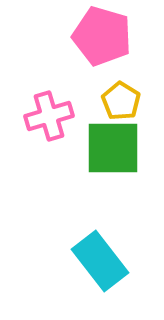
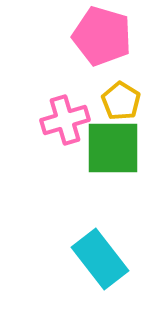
pink cross: moved 16 px right, 4 px down
cyan rectangle: moved 2 px up
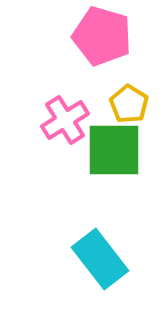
yellow pentagon: moved 8 px right, 3 px down
pink cross: rotated 15 degrees counterclockwise
green square: moved 1 px right, 2 px down
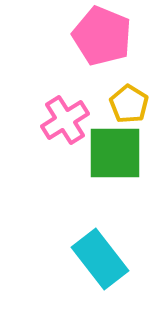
pink pentagon: rotated 6 degrees clockwise
green square: moved 1 px right, 3 px down
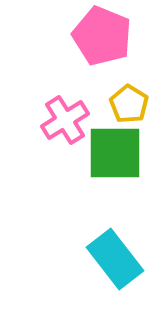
cyan rectangle: moved 15 px right
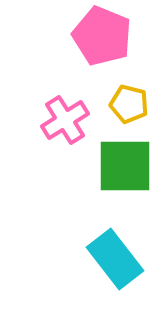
yellow pentagon: rotated 18 degrees counterclockwise
green square: moved 10 px right, 13 px down
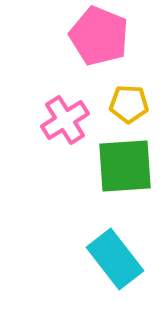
pink pentagon: moved 3 px left
yellow pentagon: rotated 12 degrees counterclockwise
green square: rotated 4 degrees counterclockwise
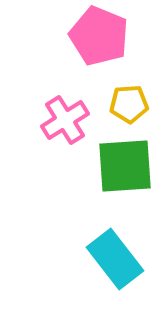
yellow pentagon: rotated 6 degrees counterclockwise
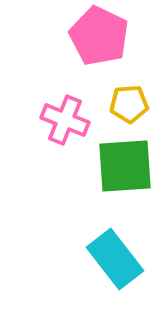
pink pentagon: rotated 4 degrees clockwise
pink cross: rotated 36 degrees counterclockwise
